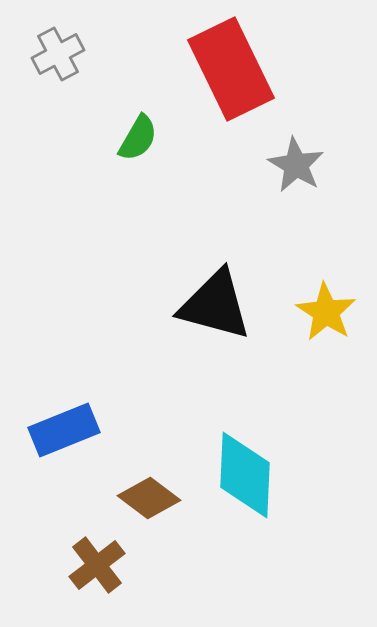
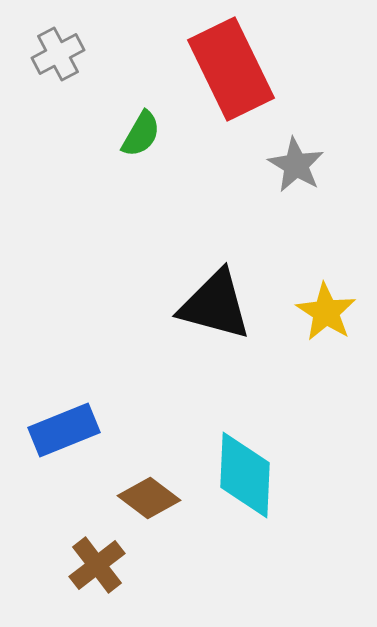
green semicircle: moved 3 px right, 4 px up
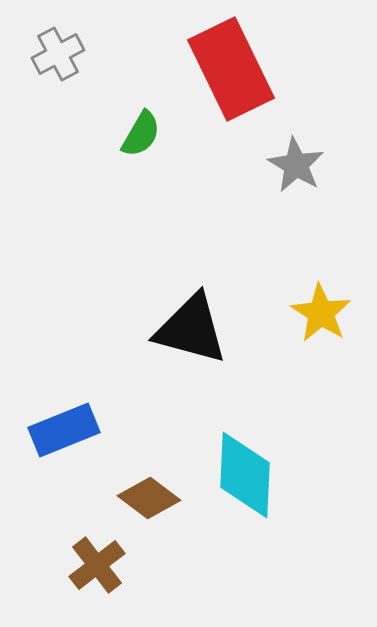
black triangle: moved 24 px left, 24 px down
yellow star: moved 5 px left, 1 px down
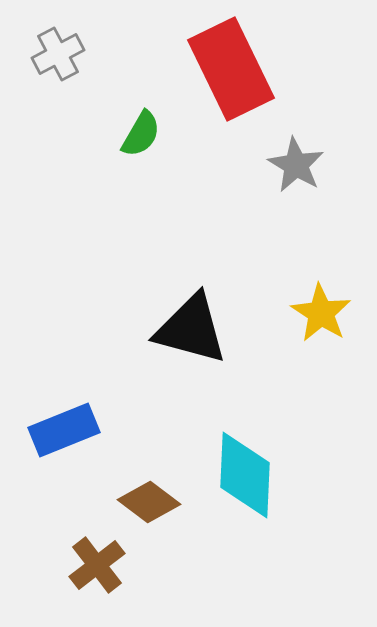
brown diamond: moved 4 px down
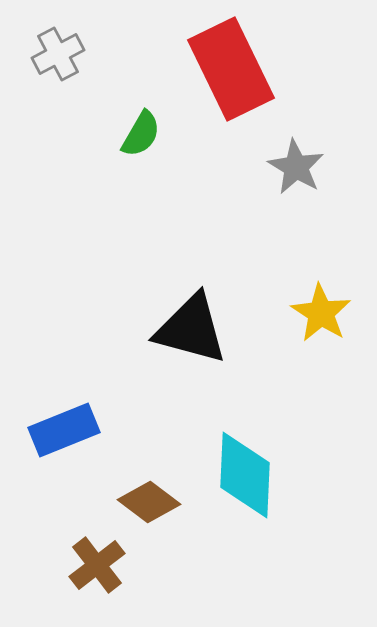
gray star: moved 2 px down
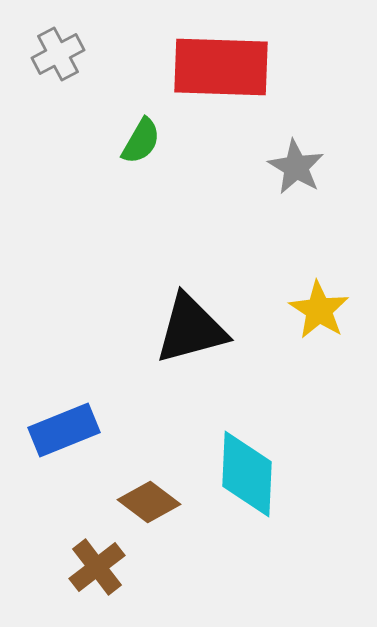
red rectangle: moved 10 px left, 2 px up; rotated 62 degrees counterclockwise
green semicircle: moved 7 px down
yellow star: moved 2 px left, 3 px up
black triangle: rotated 30 degrees counterclockwise
cyan diamond: moved 2 px right, 1 px up
brown cross: moved 2 px down
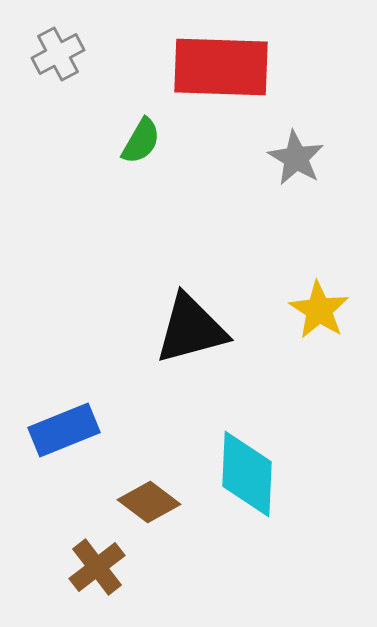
gray star: moved 9 px up
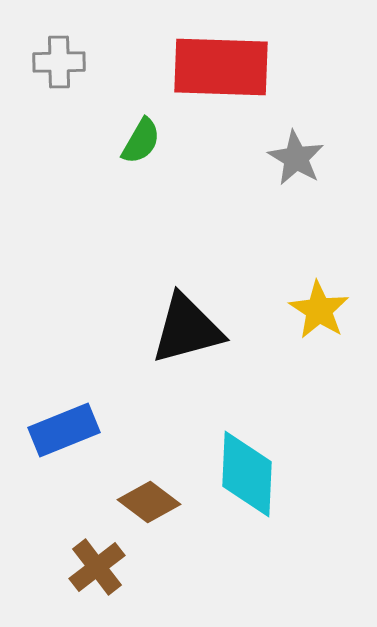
gray cross: moved 1 px right, 8 px down; rotated 27 degrees clockwise
black triangle: moved 4 px left
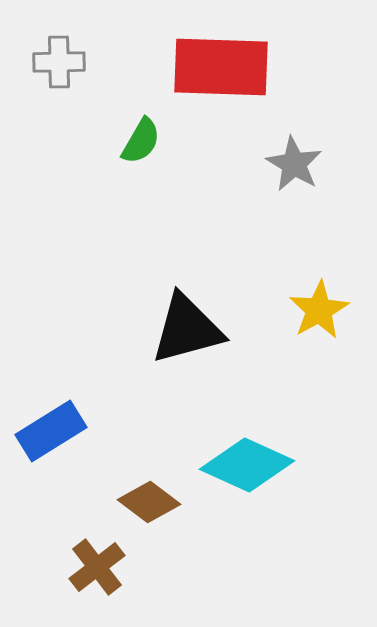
gray star: moved 2 px left, 6 px down
yellow star: rotated 10 degrees clockwise
blue rectangle: moved 13 px left, 1 px down; rotated 10 degrees counterclockwise
cyan diamond: moved 9 px up; rotated 68 degrees counterclockwise
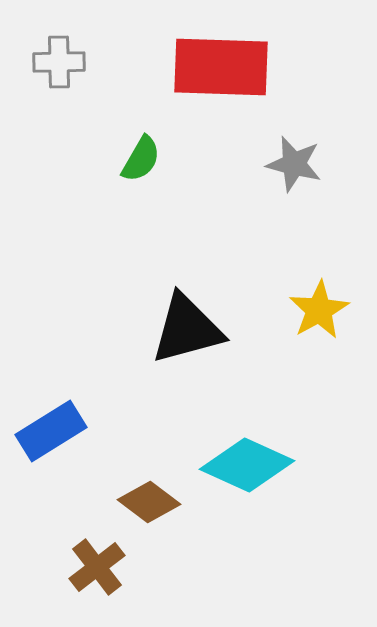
green semicircle: moved 18 px down
gray star: rotated 16 degrees counterclockwise
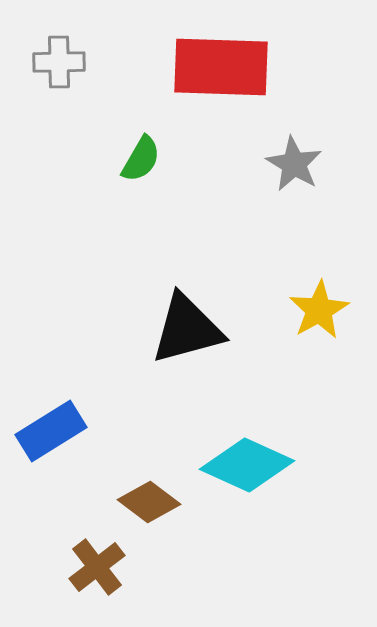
gray star: rotated 16 degrees clockwise
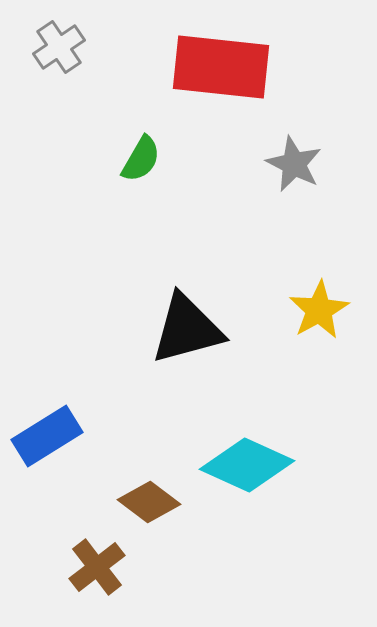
gray cross: moved 15 px up; rotated 33 degrees counterclockwise
red rectangle: rotated 4 degrees clockwise
gray star: rotated 4 degrees counterclockwise
blue rectangle: moved 4 px left, 5 px down
